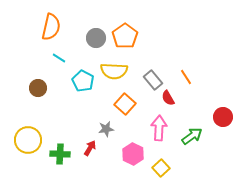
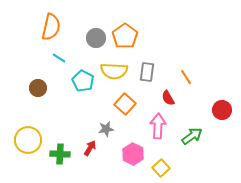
gray rectangle: moved 6 px left, 8 px up; rotated 48 degrees clockwise
red circle: moved 1 px left, 7 px up
pink arrow: moved 1 px left, 2 px up
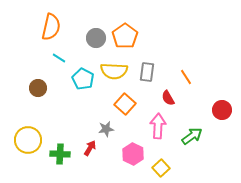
cyan pentagon: moved 2 px up
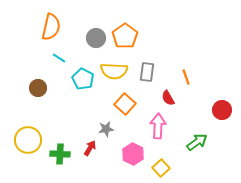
orange line: rotated 14 degrees clockwise
green arrow: moved 5 px right, 6 px down
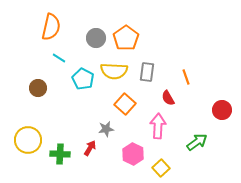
orange pentagon: moved 1 px right, 2 px down
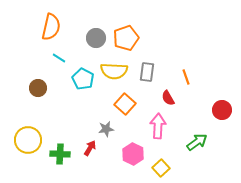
orange pentagon: rotated 15 degrees clockwise
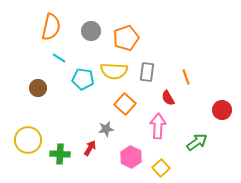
gray circle: moved 5 px left, 7 px up
cyan pentagon: rotated 20 degrees counterclockwise
pink hexagon: moved 2 px left, 3 px down
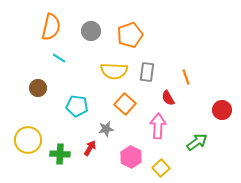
orange pentagon: moved 4 px right, 3 px up
cyan pentagon: moved 6 px left, 27 px down
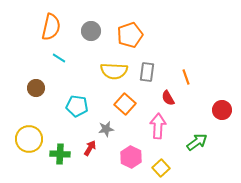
brown circle: moved 2 px left
yellow circle: moved 1 px right, 1 px up
